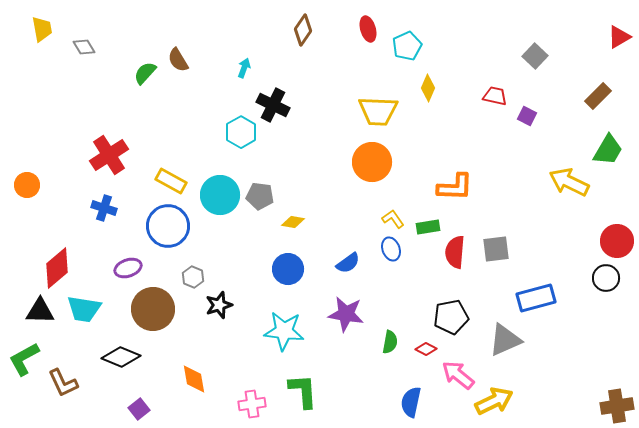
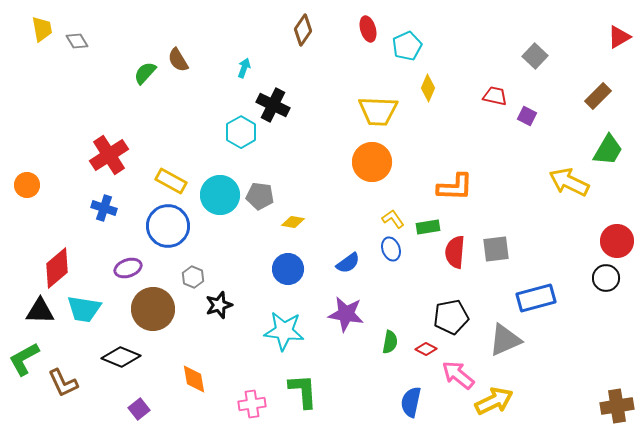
gray diamond at (84, 47): moved 7 px left, 6 px up
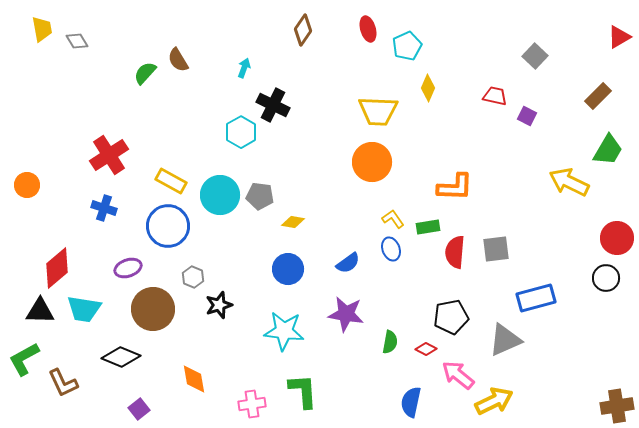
red circle at (617, 241): moved 3 px up
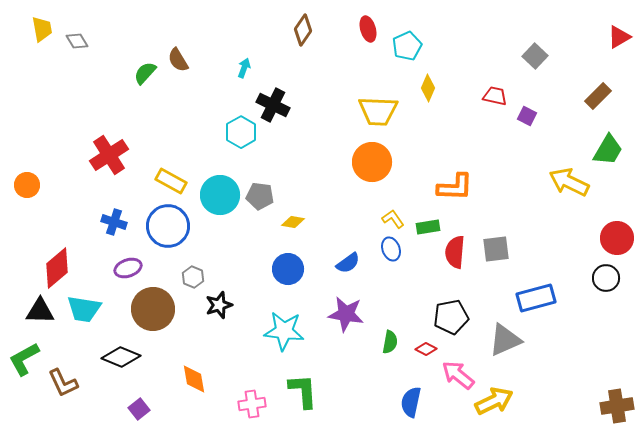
blue cross at (104, 208): moved 10 px right, 14 px down
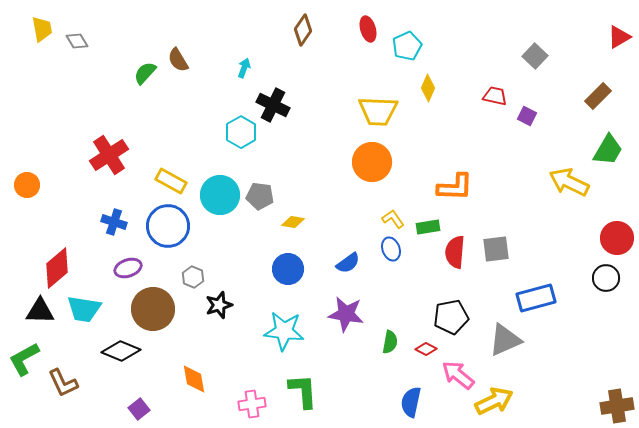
black diamond at (121, 357): moved 6 px up
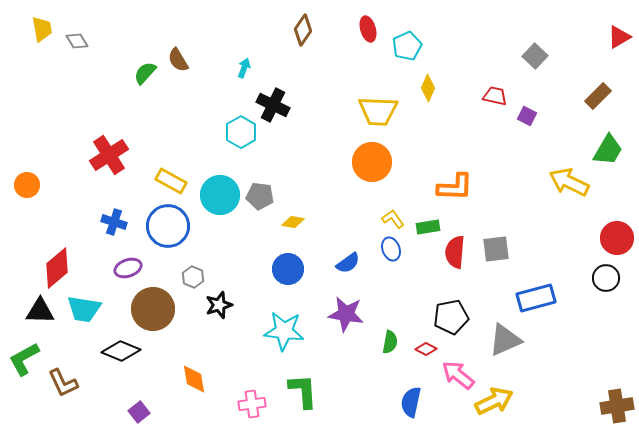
purple square at (139, 409): moved 3 px down
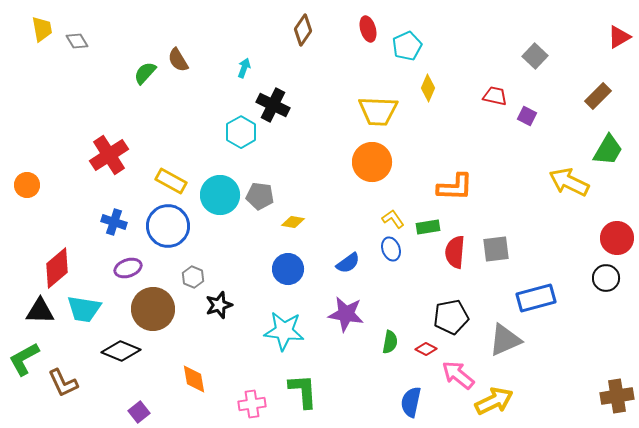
brown cross at (617, 406): moved 10 px up
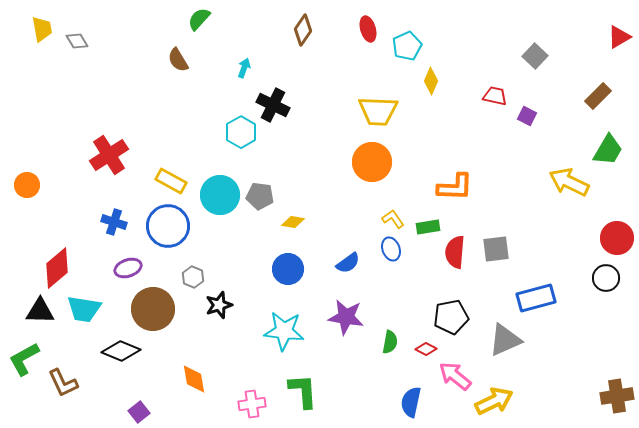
green semicircle at (145, 73): moved 54 px right, 54 px up
yellow diamond at (428, 88): moved 3 px right, 7 px up
purple star at (346, 314): moved 3 px down
pink arrow at (458, 375): moved 3 px left, 1 px down
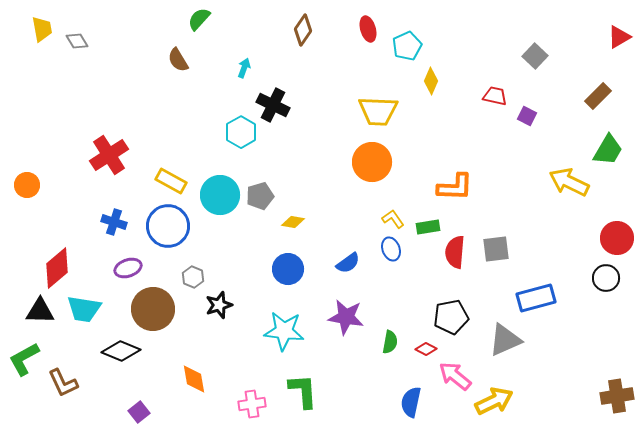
gray pentagon at (260, 196): rotated 24 degrees counterclockwise
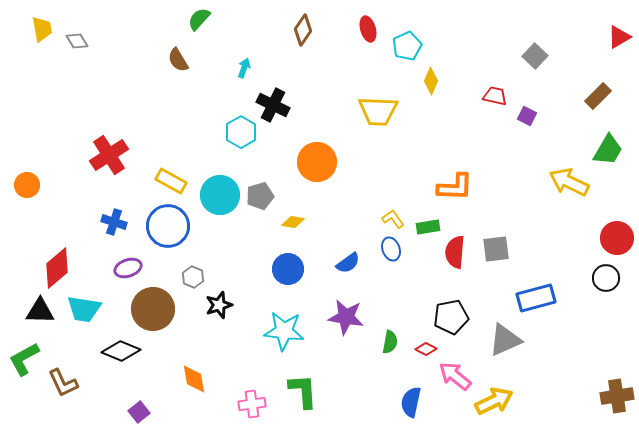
orange circle at (372, 162): moved 55 px left
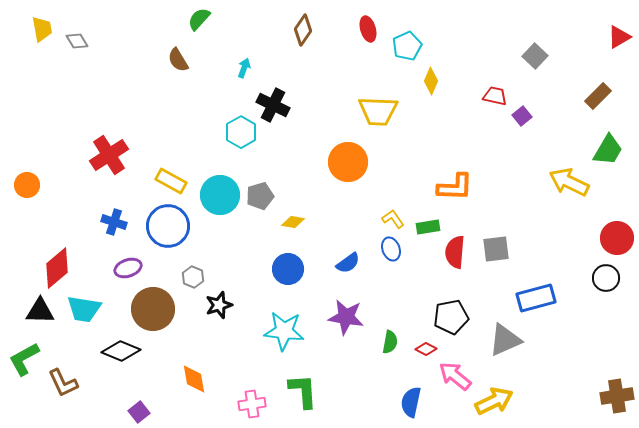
purple square at (527, 116): moved 5 px left; rotated 24 degrees clockwise
orange circle at (317, 162): moved 31 px right
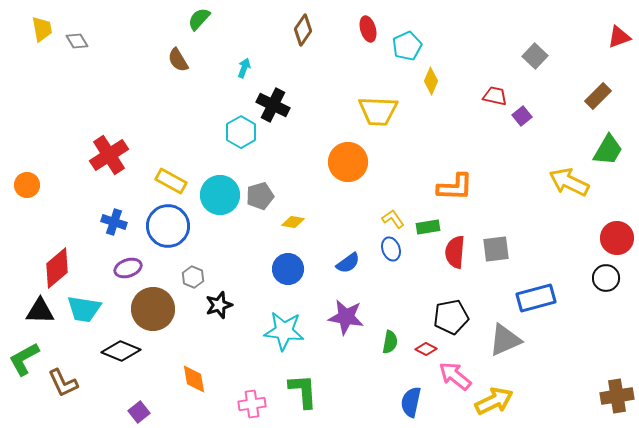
red triangle at (619, 37): rotated 10 degrees clockwise
